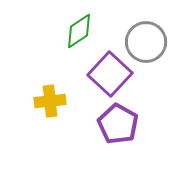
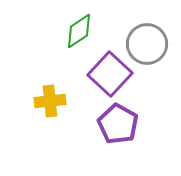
gray circle: moved 1 px right, 2 px down
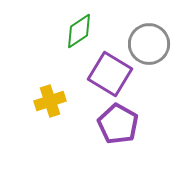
gray circle: moved 2 px right
purple square: rotated 12 degrees counterclockwise
yellow cross: rotated 12 degrees counterclockwise
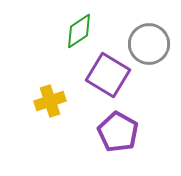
purple square: moved 2 px left, 1 px down
purple pentagon: moved 8 px down
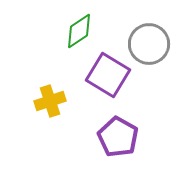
purple pentagon: moved 5 px down
